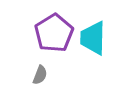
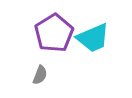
cyan trapezoid: rotated 114 degrees counterclockwise
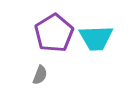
cyan trapezoid: moved 3 px right; rotated 21 degrees clockwise
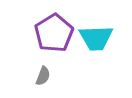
gray semicircle: moved 3 px right, 1 px down
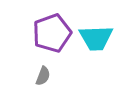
purple pentagon: moved 2 px left; rotated 12 degrees clockwise
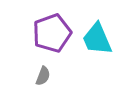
cyan trapezoid: moved 1 px right, 1 px down; rotated 69 degrees clockwise
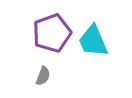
cyan trapezoid: moved 4 px left, 2 px down
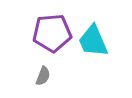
purple pentagon: rotated 15 degrees clockwise
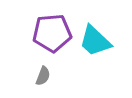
cyan trapezoid: moved 2 px right; rotated 24 degrees counterclockwise
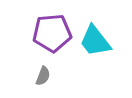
cyan trapezoid: rotated 9 degrees clockwise
